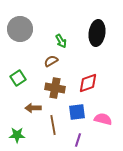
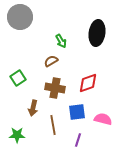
gray circle: moved 12 px up
brown arrow: rotated 77 degrees counterclockwise
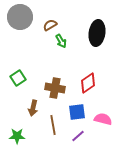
brown semicircle: moved 1 px left, 36 px up
red diamond: rotated 15 degrees counterclockwise
green star: moved 1 px down
purple line: moved 4 px up; rotated 32 degrees clockwise
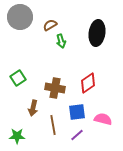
green arrow: rotated 16 degrees clockwise
purple line: moved 1 px left, 1 px up
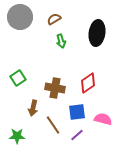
brown semicircle: moved 4 px right, 6 px up
brown line: rotated 24 degrees counterclockwise
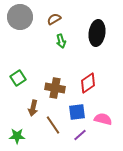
purple line: moved 3 px right
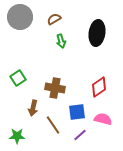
red diamond: moved 11 px right, 4 px down
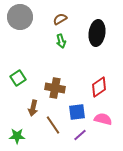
brown semicircle: moved 6 px right
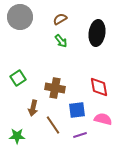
green arrow: rotated 24 degrees counterclockwise
red diamond: rotated 65 degrees counterclockwise
blue square: moved 2 px up
purple line: rotated 24 degrees clockwise
